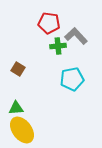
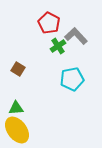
red pentagon: rotated 20 degrees clockwise
green cross: rotated 28 degrees counterclockwise
yellow ellipse: moved 5 px left
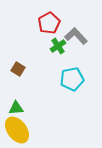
red pentagon: rotated 15 degrees clockwise
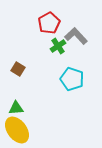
cyan pentagon: rotated 30 degrees clockwise
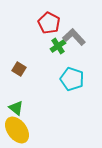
red pentagon: rotated 15 degrees counterclockwise
gray L-shape: moved 2 px left, 1 px down
brown square: moved 1 px right
green triangle: rotated 42 degrees clockwise
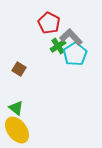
gray L-shape: moved 3 px left
cyan pentagon: moved 3 px right, 25 px up; rotated 20 degrees clockwise
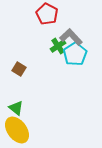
red pentagon: moved 2 px left, 9 px up
